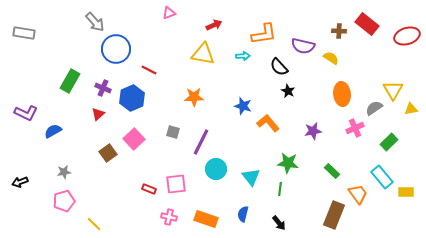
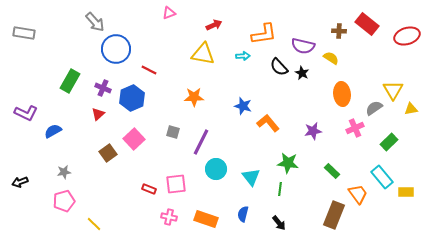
black star at (288, 91): moved 14 px right, 18 px up
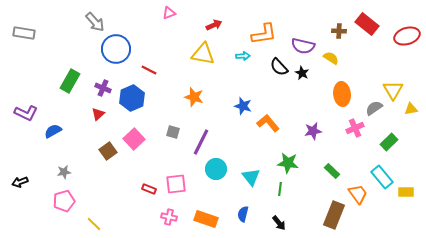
orange star at (194, 97): rotated 18 degrees clockwise
brown square at (108, 153): moved 2 px up
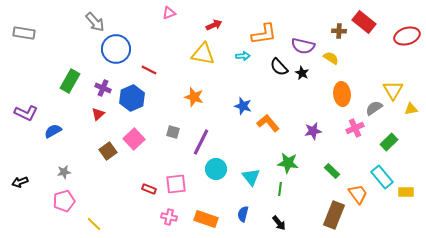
red rectangle at (367, 24): moved 3 px left, 2 px up
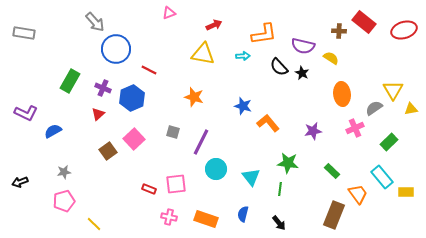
red ellipse at (407, 36): moved 3 px left, 6 px up
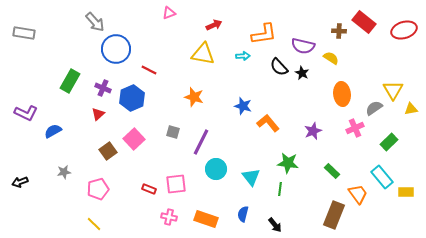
purple star at (313, 131): rotated 12 degrees counterclockwise
pink pentagon at (64, 201): moved 34 px right, 12 px up
black arrow at (279, 223): moved 4 px left, 2 px down
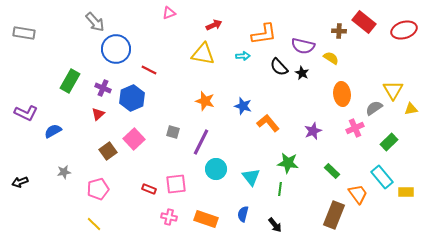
orange star at (194, 97): moved 11 px right, 4 px down
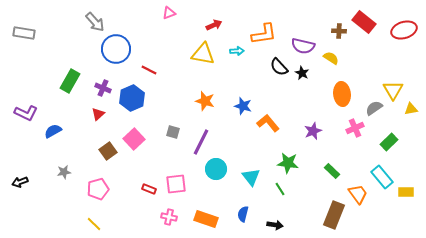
cyan arrow at (243, 56): moved 6 px left, 5 px up
green line at (280, 189): rotated 40 degrees counterclockwise
black arrow at (275, 225): rotated 42 degrees counterclockwise
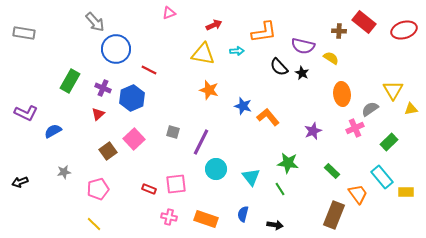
orange L-shape at (264, 34): moved 2 px up
orange star at (205, 101): moved 4 px right, 11 px up
gray semicircle at (374, 108): moved 4 px left, 1 px down
orange L-shape at (268, 123): moved 6 px up
